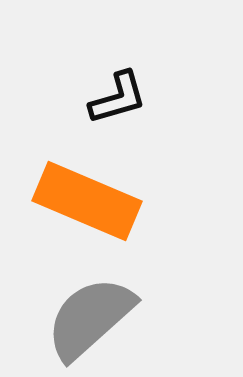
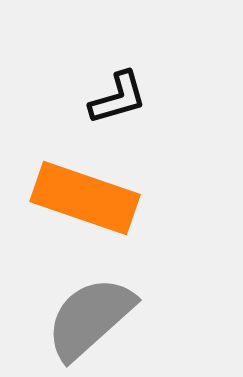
orange rectangle: moved 2 px left, 3 px up; rotated 4 degrees counterclockwise
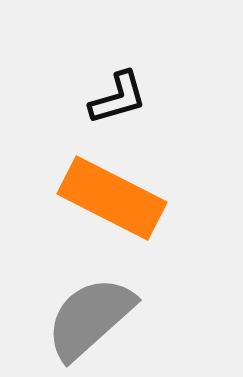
orange rectangle: moved 27 px right; rotated 8 degrees clockwise
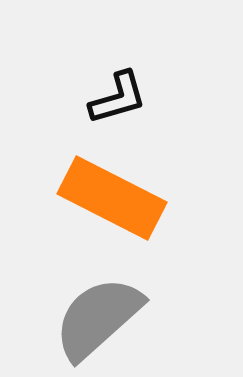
gray semicircle: moved 8 px right
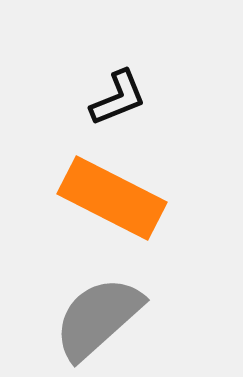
black L-shape: rotated 6 degrees counterclockwise
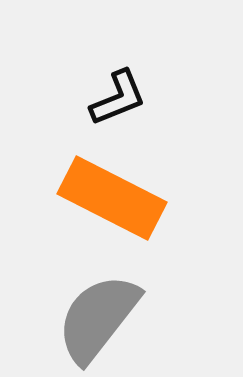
gray semicircle: rotated 10 degrees counterclockwise
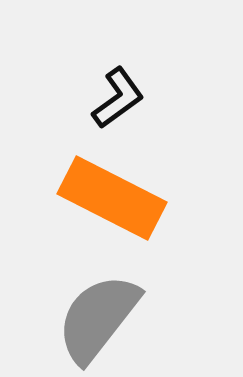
black L-shape: rotated 14 degrees counterclockwise
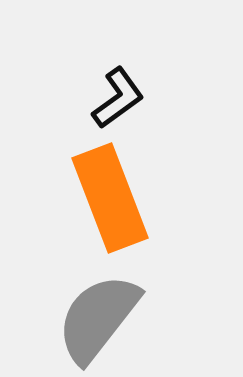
orange rectangle: moved 2 px left; rotated 42 degrees clockwise
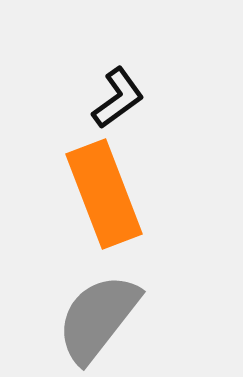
orange rectangle: moved 6 px left, 4 px up
